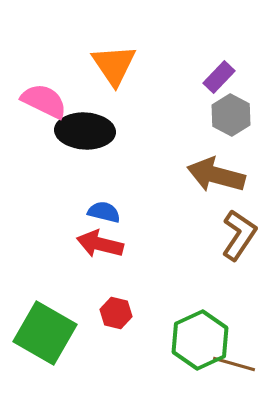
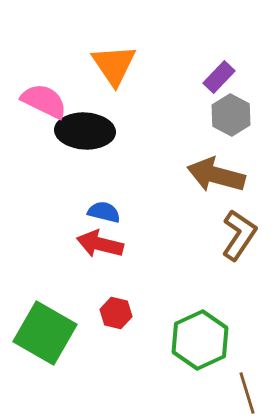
brown line: moved 13 px right, 29 px down; rotated 57 degrees clockwise
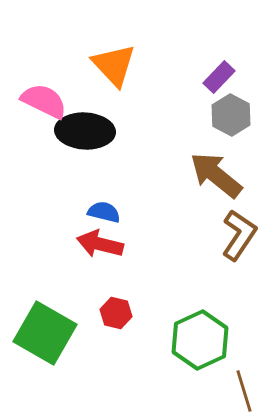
orange triangle: rotated 9 degrees counterclockwise
brown arrow: rotated 24 degrees clockwise
brown line: moved 3 px left, 2 px up
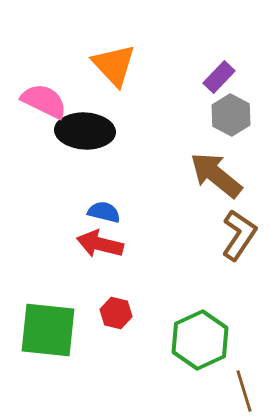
green square: moved 3 px right, 3 px up; rotated 24 degrees counterclockwise
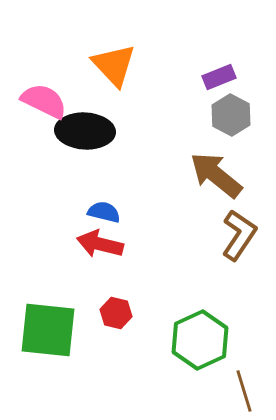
purple rectangle: rotated 24 degrees clockwise
